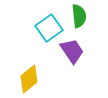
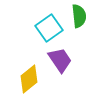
purple trapezoid: moved 12 px left, 9 px down
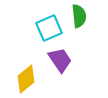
cyan square: rotated 12 degrees clockwise
yellow diamond: moved 3 px left
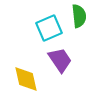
yellow diamond: rotated 64 degrees counterclockwise
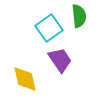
cyan square: rotated 12 degrees counterclockwise
yellow diamond: moved 1 px left
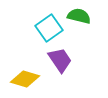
green semicircle: rotated 70 degrees counterclockwise
yellow diamond: rotated 60 degrees counterclockwise
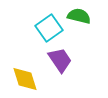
yellow diamond: rotated 56 degrees clockwise
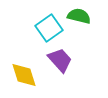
purple trapezoid: rotated 8 degrees counterclockwise
yellow diamond: moved 1 px left, 4 px up
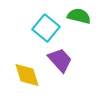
cyan square: moved 3 px left; rotated 16 degrees counterclockwise
yellow diamond: moved 3 px right
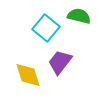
purple trapezoid: moved 2 px down; rotated 100 degrees counterclockwise
yellow diamond: moved 1 px right
